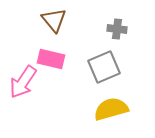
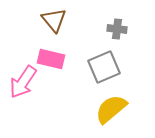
yellow semicircle: rotated 24 degrees counterclockwise
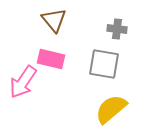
gray square: moved 3 px up; rotated 32 degrees clockwise
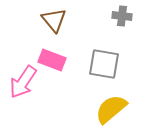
gray cross: moved 5 px right, 13 px up
pink rectangle: moved 1 px right, 1 px down; rotated 8 degrees clockwise
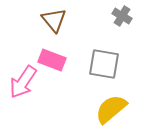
gray cross: rotated 24 degrees clockwise
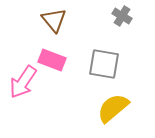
yellow semicircle: moved 2 px right, 1 px up
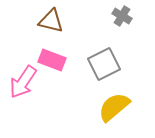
brown triangle: moved 3 px left, 1 px down; rotated 36 degrees counterclockwise
gray square: rotated 36 degrees counterclockwise
yellow semicircle: moved 1 px right, 1 px up
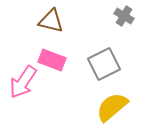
gray cross: moved 2 px right
yellow semicircle: moved 2 px left
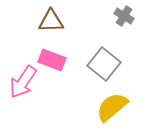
brown triangle: rotated 16 degrees counterclockwise
gray square: rotated 24 degrees counterclockwise
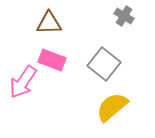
brown triangle: moved 2 px left, 2 px down
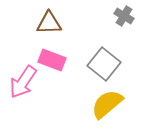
yellow semicircle: moved 5 px left, 3 px up
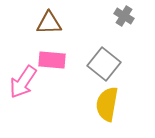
pink rectangle: rotated 16 degrees counterclockwise
yellow semicircle: rotated 40 degrees counterclockwise
